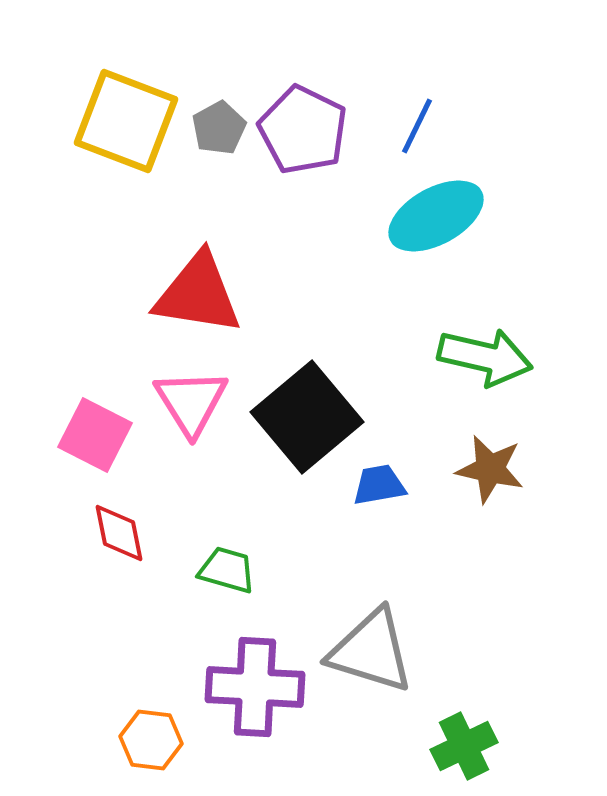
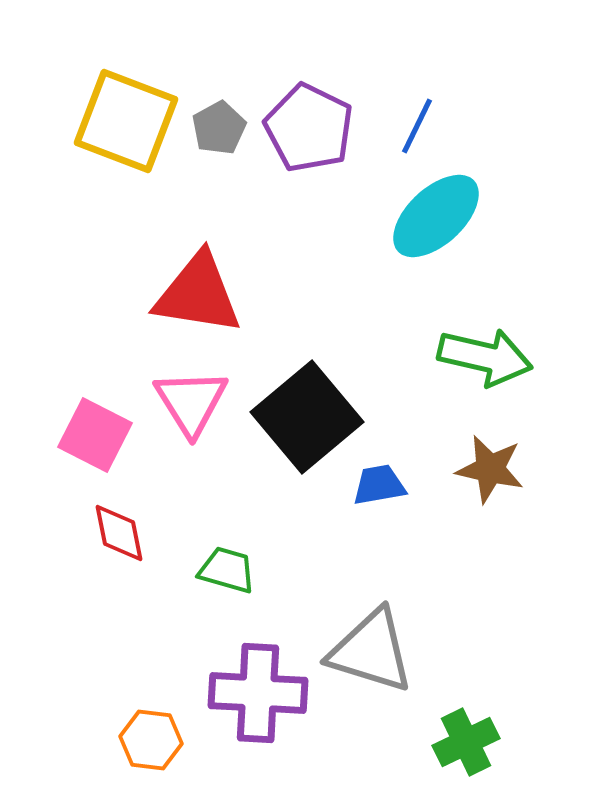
purple pentagon: moved 6 px right, 2 px up
cyan ellipse: rotated 14 degrees counterclockwise
purple cross: moved 3 px right, 6 px down
green cross: moved 2 px right, 4 px up
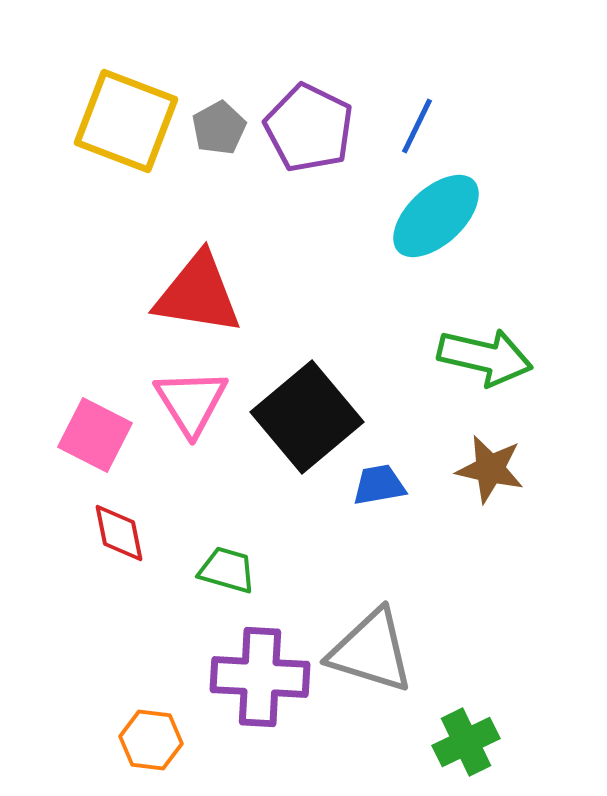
purple cross: moved 2 px right, 16 px up
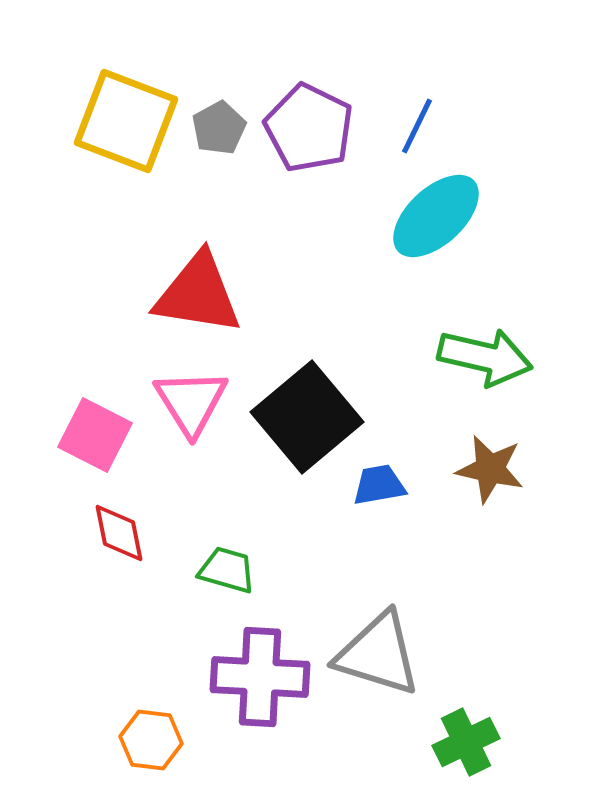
gray triangle: moved 7 px right, 3 px down
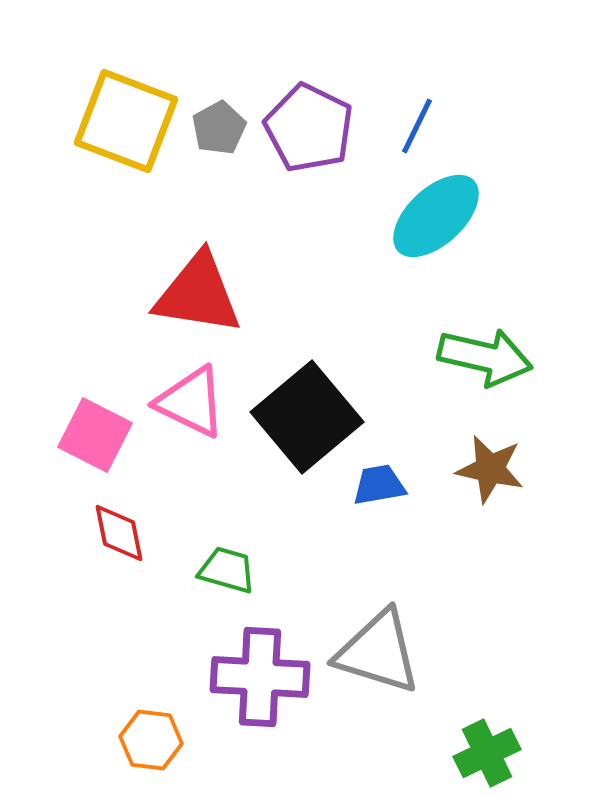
pink triangle: rotated 32 degrees counterclockwise
gray triangle: moved 2 px up
green cross: moved 21 px right, 11 px down
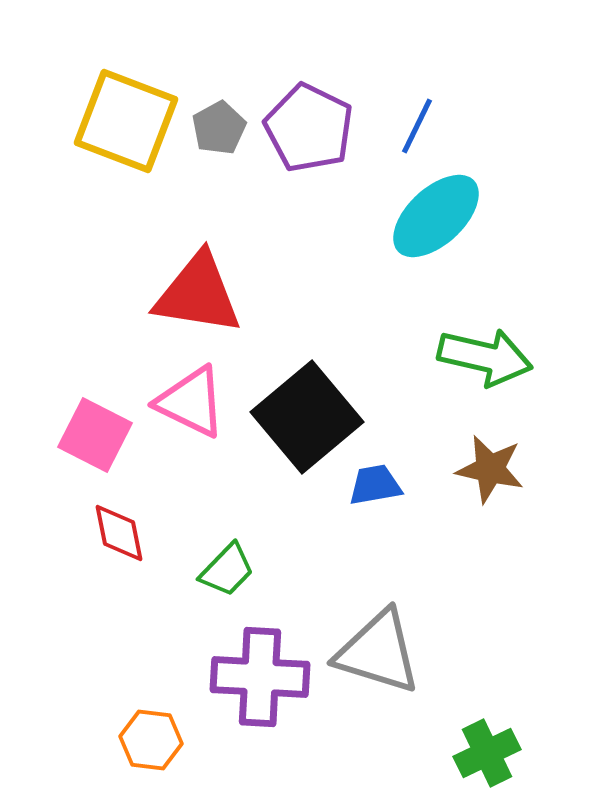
blue trapezoid: moved 4 px left
green trapezoid: rotated 118 degrees clockwise
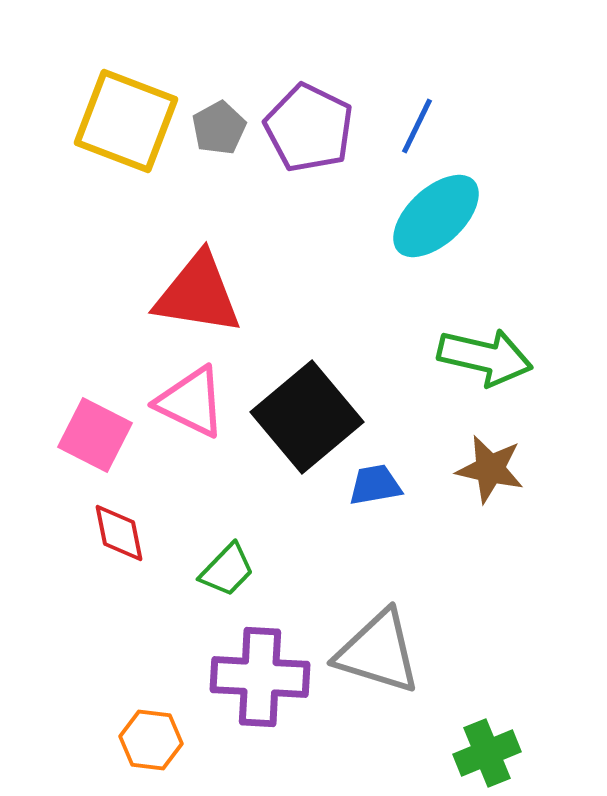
green cross: rotated 4 degrees clockwise
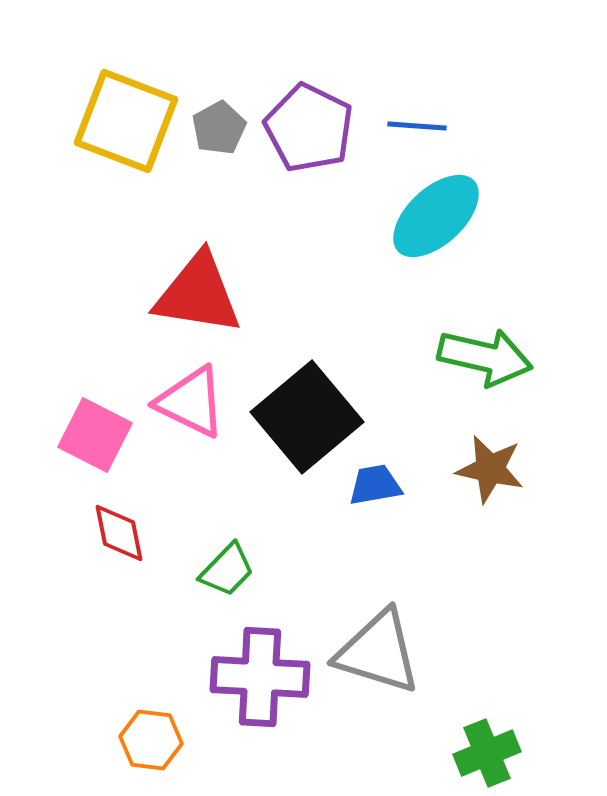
blue line: rotated 68 degrees clockwise
